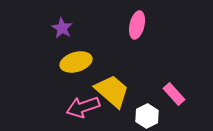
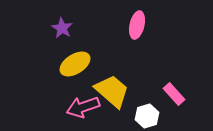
yellow ellipse: moved 1 px left, 2 px down; rotated 16 degrees counterclockwise
white hexagon: rotated 10 degrees clockwise
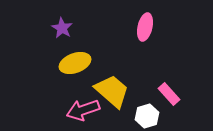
pink ellipse: moved 8 px right, 2 px down
yellow ellipse: moved 1 px up; rotated 12 degrees clockwise
pink rectangle: moved 5 px left
pink arrow: moved 3 px down
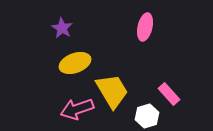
yellow trapezoid: rotated 18 degrees clockwise
pink arrow: moved 6 px left, 1 px up
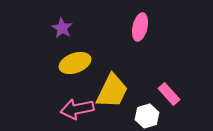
pink ellipse: moved 5 px left
yellow trapezoid: rotated 57 degrees clockwise
pink arrow: rotated 8 degrees clockwise
